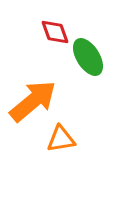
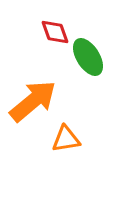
orange triangle: moved 5 px right
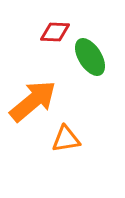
red diamond: rotated 68 degrees counterclockwise
green ellipse: moved 2 px right
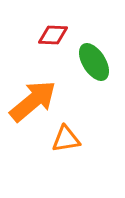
red diamond: moved 2 px left, 3 px down
green ellipse: moved 4 px right, 5 px down
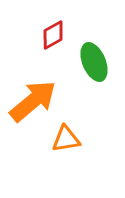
red diamond: rotated 32 degrees counterclockwise
green ellipse: rotated 9 degrees clockwise
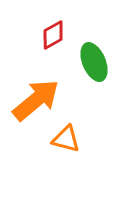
orange arrow: moved 3 px right, 1 px up
orange triangle: rotated 24 degrees clockwise
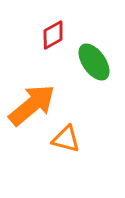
green ellipse: rotated 12 degrees counterclockwise
orange arrow: moved 4 px left, 5 px down
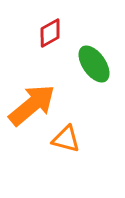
red diamond: moved 3 px left, 2 px up
green ellipse: moved 2 px down
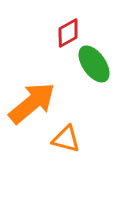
red diamond: moved 18 px right
orange arrow: moved 2 px up
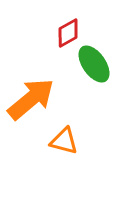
orange arrow: moved 1 px left, 4 px up
orange triangle: moved 2 px left, 2 px down
